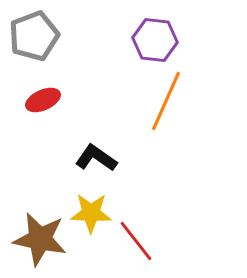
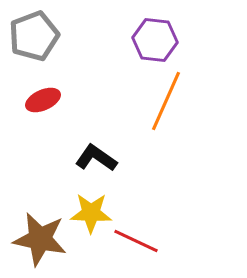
red line: rotated 27 degrees counterclockwise
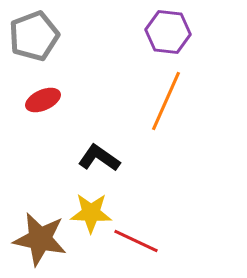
purple hexagon: moved 13 px right, 8 px up
black L-shape: moved 3 px right
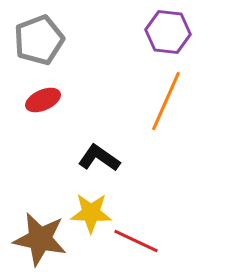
gray pentagon: moved 5 px right, 4 px down
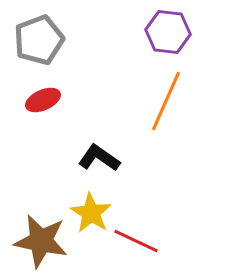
yellow star: rotated 30 degrees clockwise
brown star: moved 1 px right, 2 px down
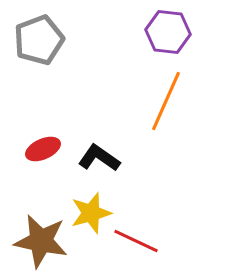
red ellipse: moved 49 px down
yellow star: rotated 24 degrees clockwise
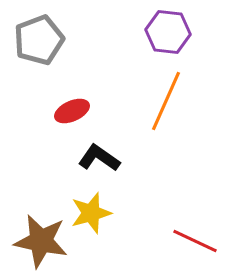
red ellipse: moved 29 px right, 38 px up
red line: moved 59 px right
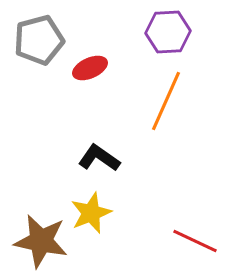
purple hexagon: rotated 9 degrees counterclockwise
gray pentagon: rotated 6 degrees clockwise
red ellipse: moved 18 px right, 43 px up
yellow star: rotated 6 degrees counterclockwise
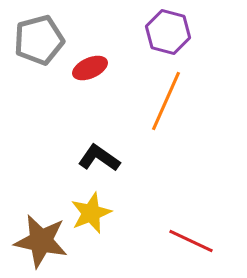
purple hexagon: rotated 18 degrees clockwise
red line: moved 4 px left
